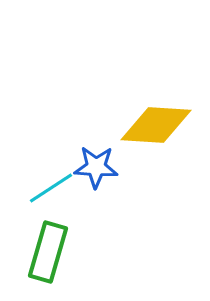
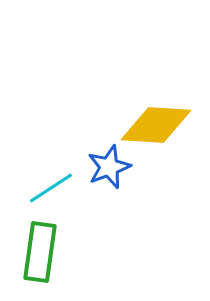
blue star: moved 13 px right; rotated 24 degrees counterclockwise
green rectangle: moved 8 px left; rotated 8 degrees counterclockwise
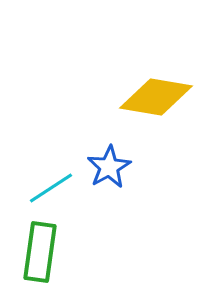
yellow diamond: moved 28 px up; rotated 6 degrees clockwise
blue star: rotated 9 degrees counterclockwise
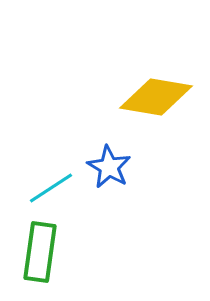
blue star: rotated 12 degrees counterclockwise
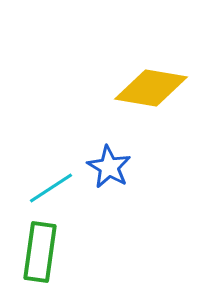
yellow diamond: moved 5 px left, 9 px up
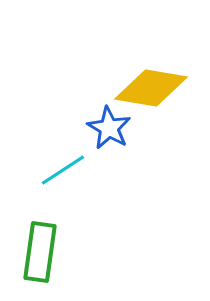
blue star: moved 39 px up
cyan line: moved 12 px right, 18 px up
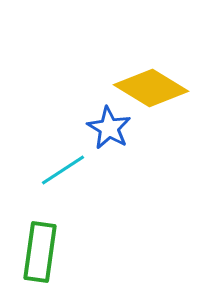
yellow diamond: rotated 22 degrees clockwise
